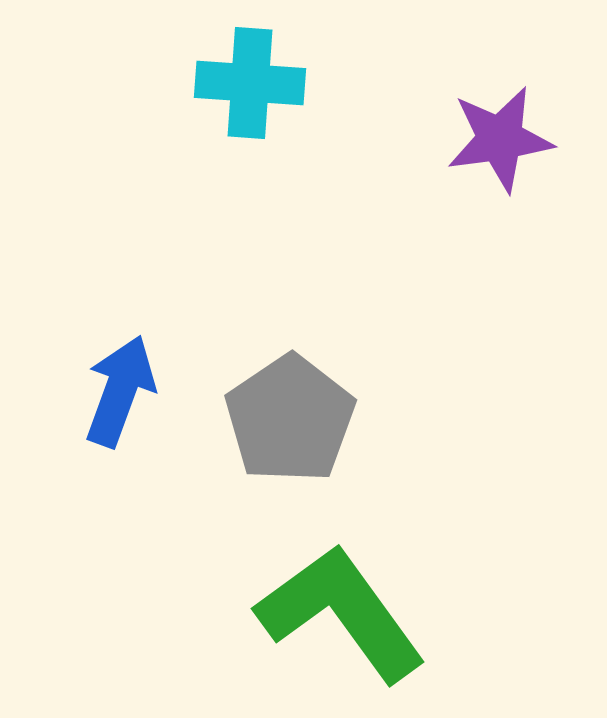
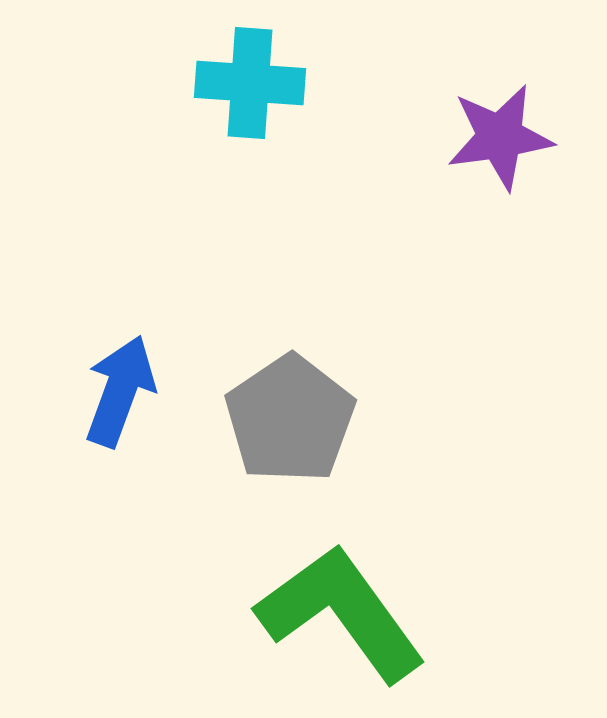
purple star: moved 2 px up
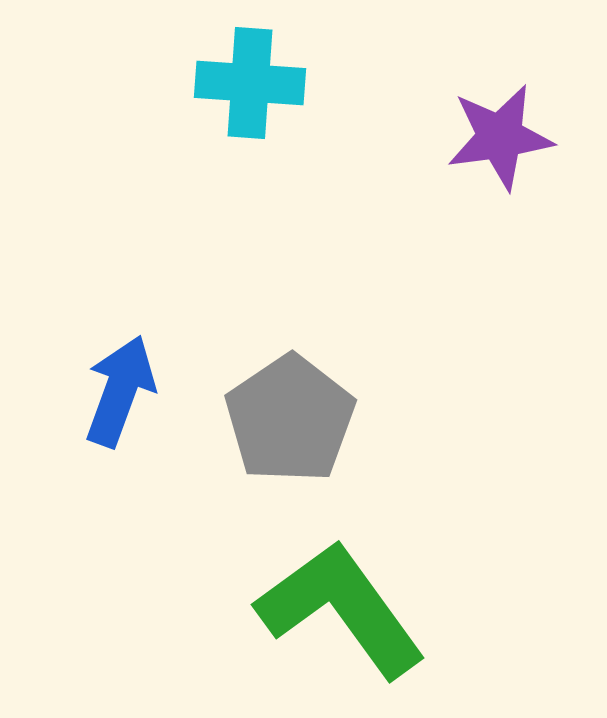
green L-shape: moved 4 px up
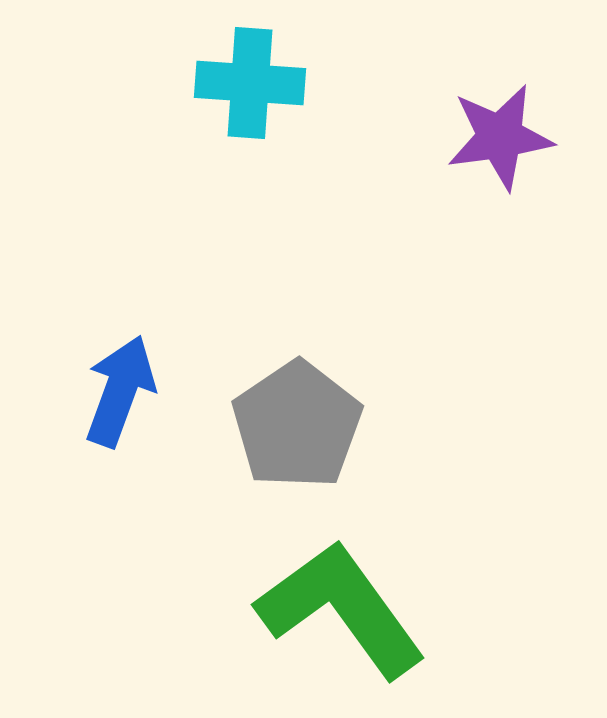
gray pentagon: moved 7 px right, 6 px down
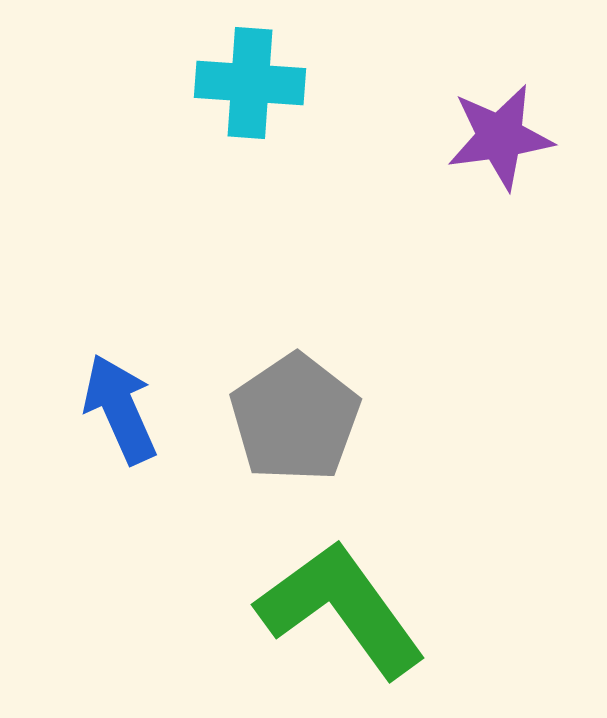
blue arrow: moved 18 px down; rotated 44 degrees counterclockwise
gray pentagon: moved 2 px left, 7 px up
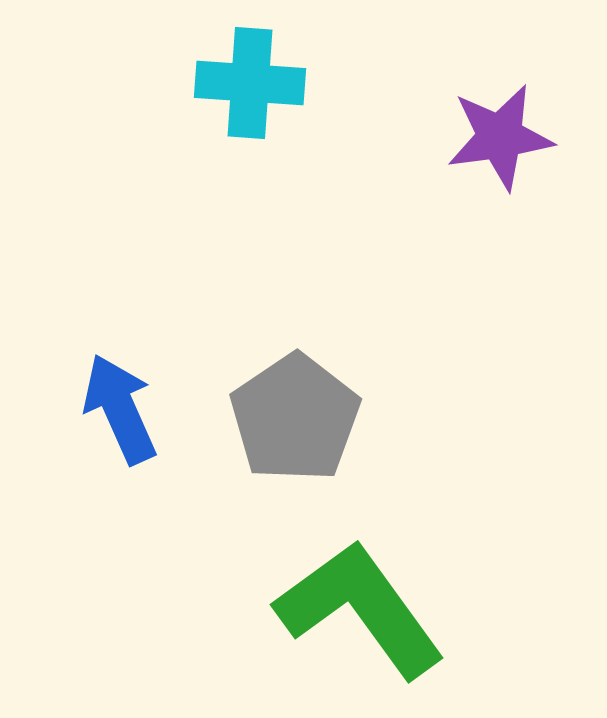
green L-shape: moved 19 px right
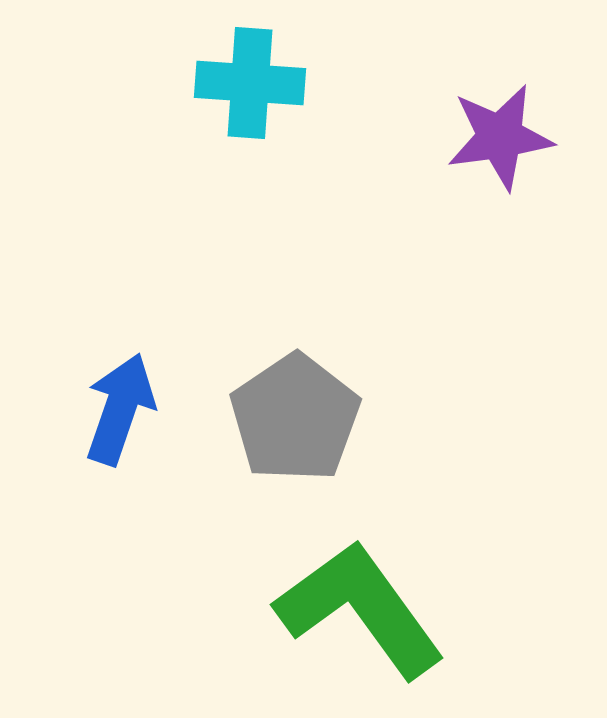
blue arrow: rotated 43 degrees clockwise
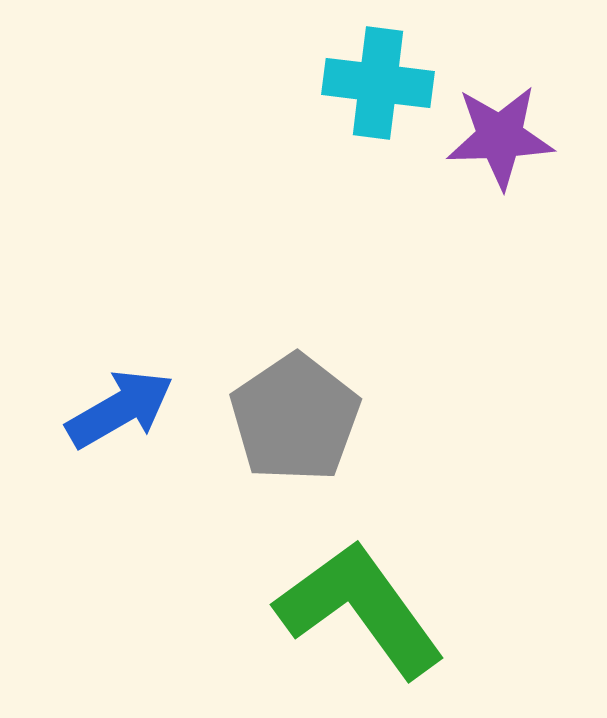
cyan cross: moved 128 px right; rotated 3 degrees clockwise
purple star: rotated 6 degrees clockwise
blue arrow: rotated 41 degrees clockwise
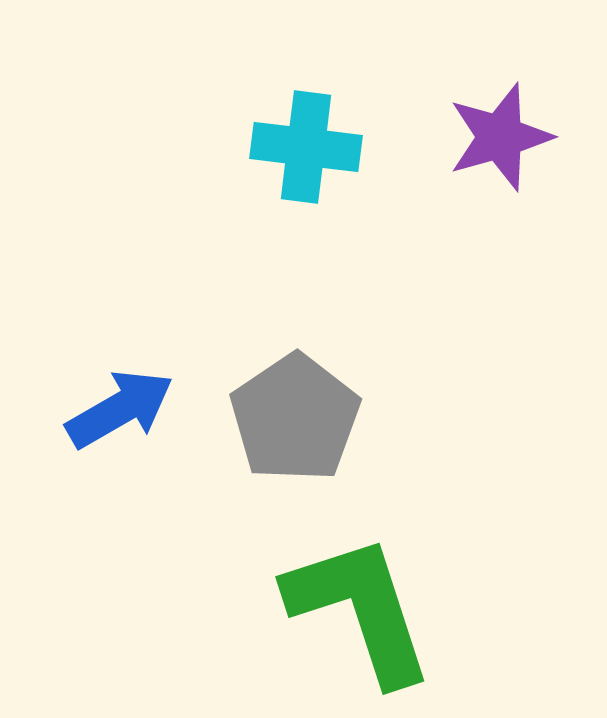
cyan cross: moved 72 px left, 64 px down
purple star: rotated 14 degrees counterclockwise
green L-shape: rotated 18 degrees clockwise
